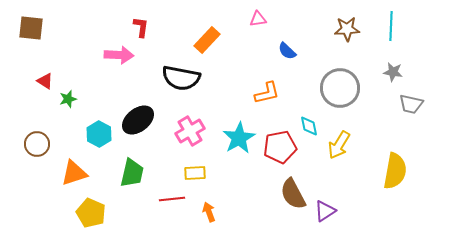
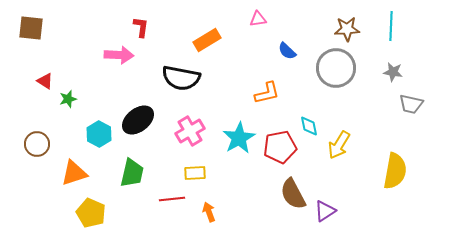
orange rectangle: rotated 16 degrees clockwise
gray circle: moved 4 px left, 20 px up
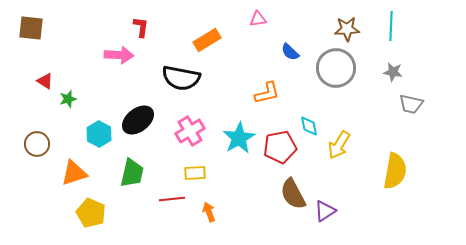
blue semicircle: moved 3 px right, 1 px down
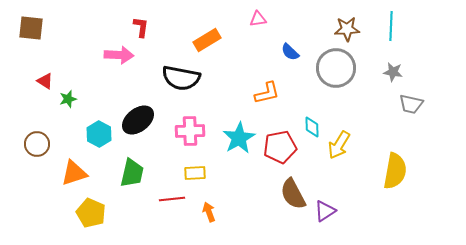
cyan diamond: moved 3 px right, 1 px down; rotated 10 degrees clockwise
pink cross: rotated 28 degrees clockwise
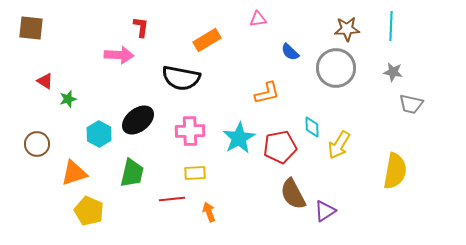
yellow pentagon: moved 2 px left, 2 px up
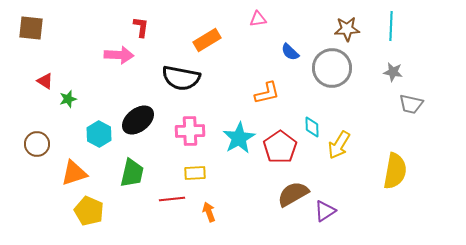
gray circle: moved 4 px left
red pentagon: rotated 24 degrees counterclockwise
brown semicircle: rotated 88 degrees clockwise
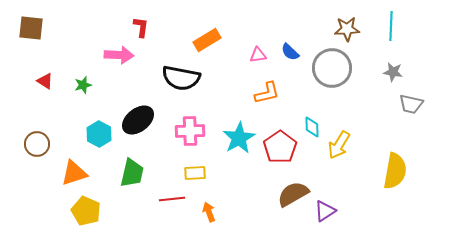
pink triangle: moved 36 px down
green star: moved 15 px right, 14 px up
yellow pentagon: moved 3 px left
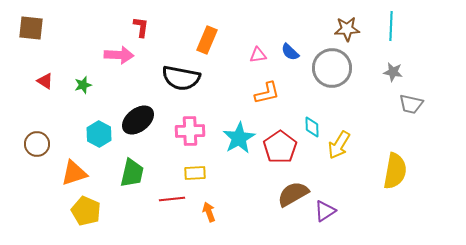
orange rectangle: rotated 36 degrees counterclockwise
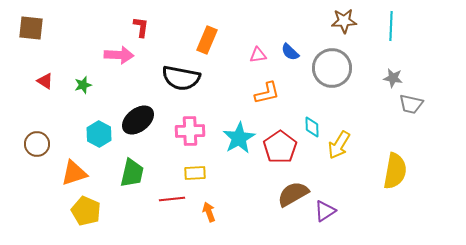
brown star: moved 3 px left, 8 px up
gray star: moved 6 px down
